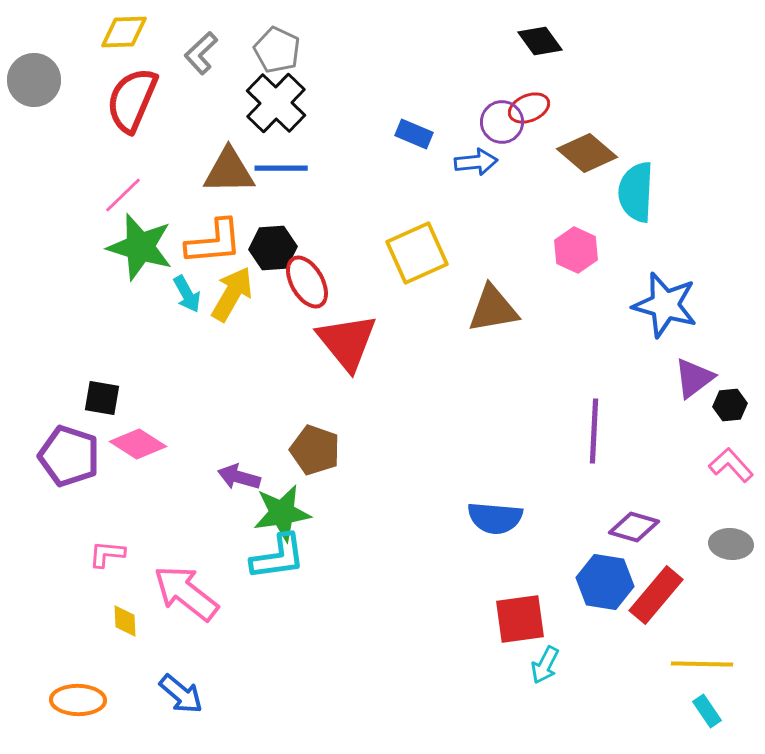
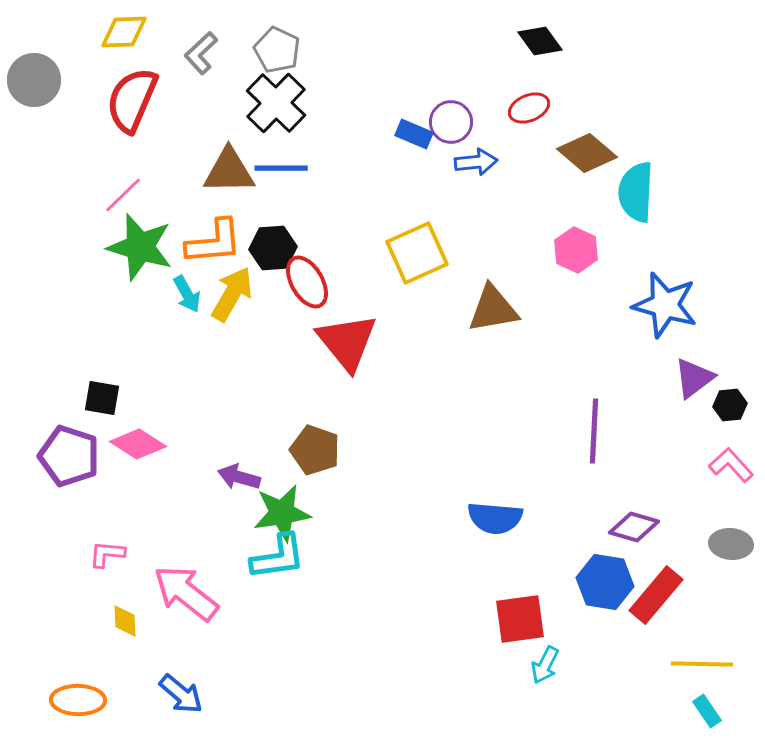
purple circle at (502, 122): moved 51 px left
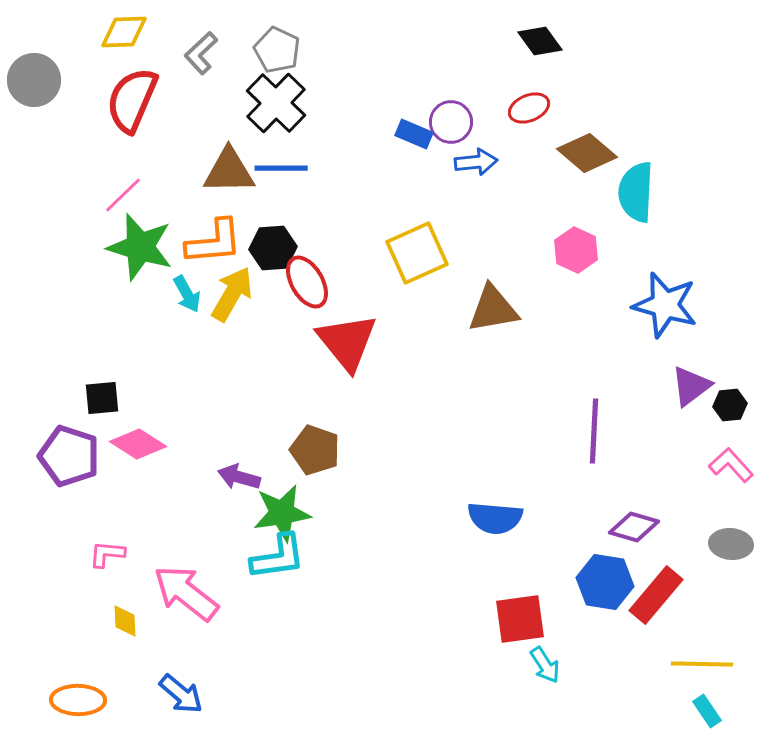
purple triangle at (694, 378): moved 3 px left, 8 px down
black square at (102, 398): rotated 15 degrees counterclockwise
cyan arrow at (545, 665): rotated 60 degrees counterclockwise
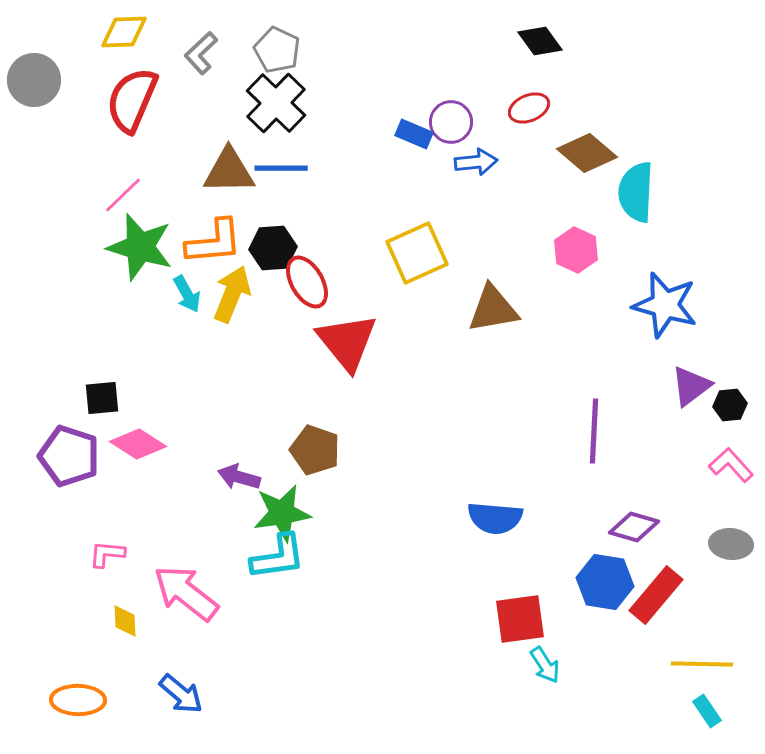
yellow arrow at (232, 294): rotated 8 degrees counterclockwise
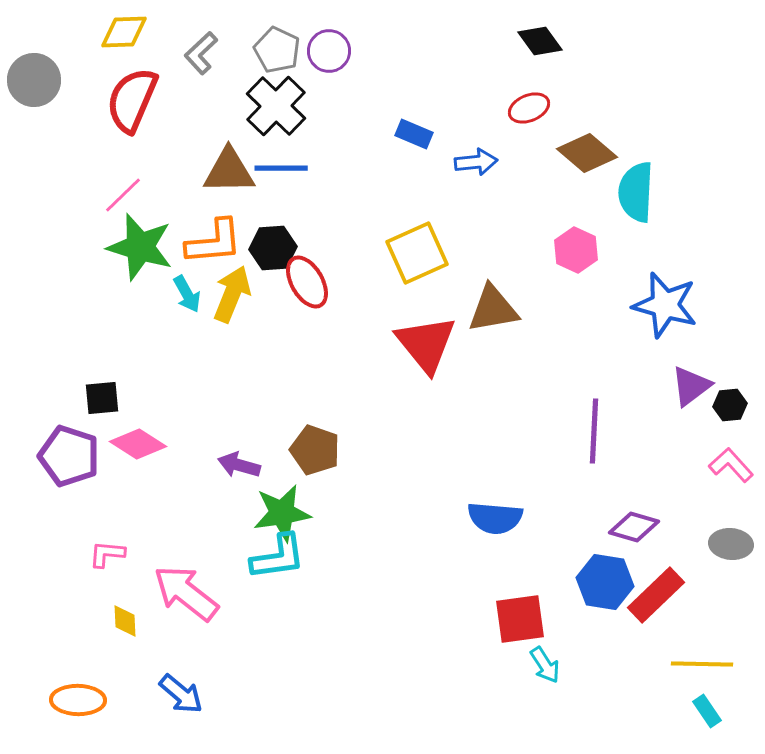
black cross at (276, 103): moved 3 px down
purple circle at (451, 122): moved 122 px left, 71 px up
red triangle at (347, 342): moved 79 px right, 2 px down
purple arrow at (239, 477): moved 12 px up
red rectangle at (656, 595): rotated 6 degrees clockwise
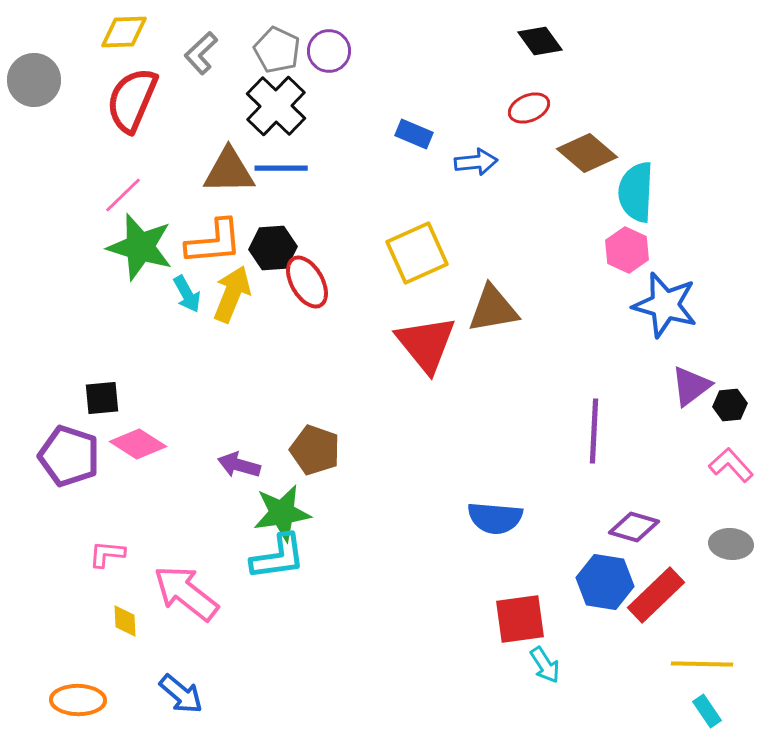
pink hexagon at (576, 250): moved 51 px right
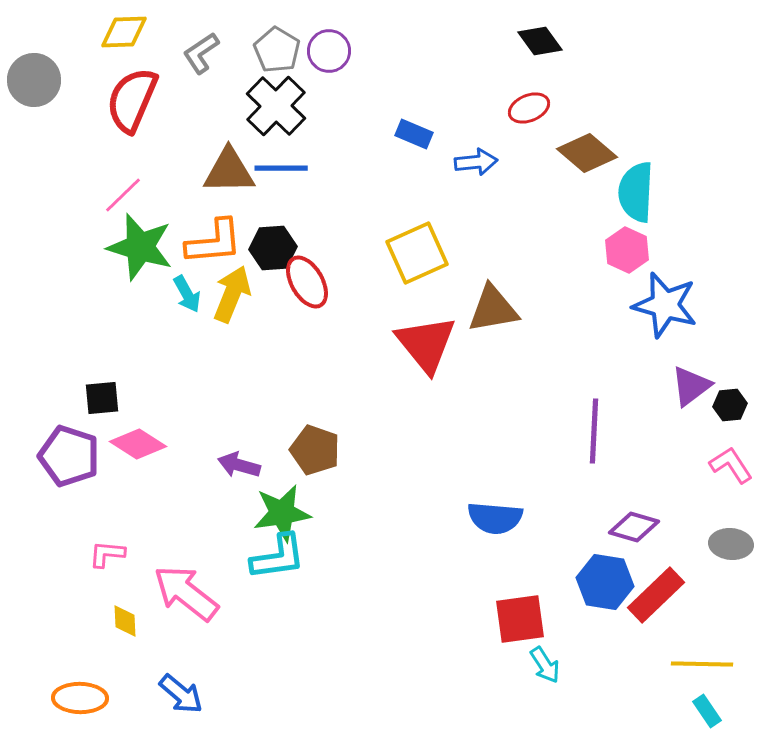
gray pentagon at (277, 50): rotated 6 degrees clockwise
gray L-shape at (201, 53): rotated 9 degrees clockwise
pink L-shape at (731, 465): rotated 9 degrees clockwise
orange ellipse at (78, 700): moved 2 px right, 2 px up
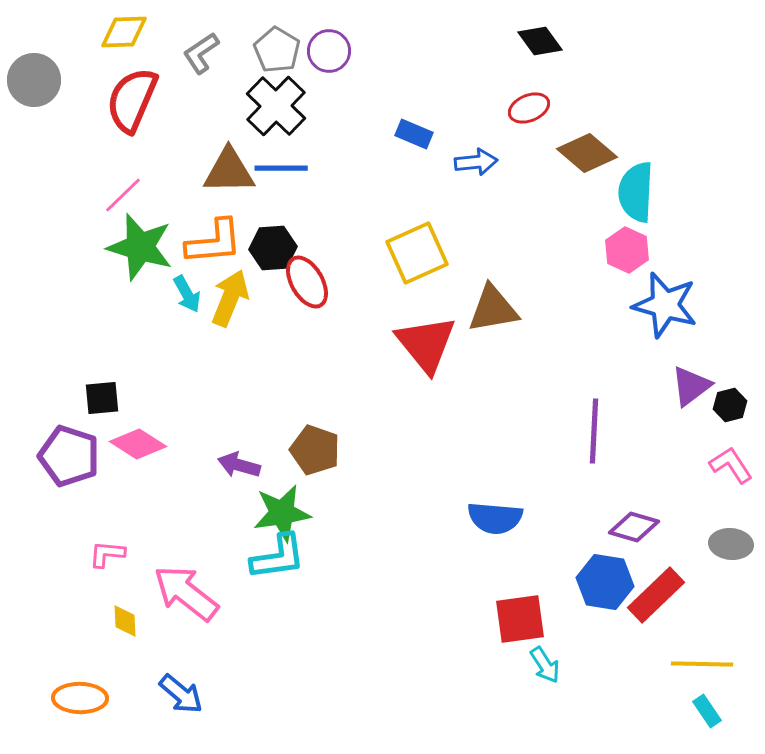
yellow arrow at (232, 294): moved 2 px left, 4 px down
black hexagon at (730, 405): rotated 8 degrees counterclockwise
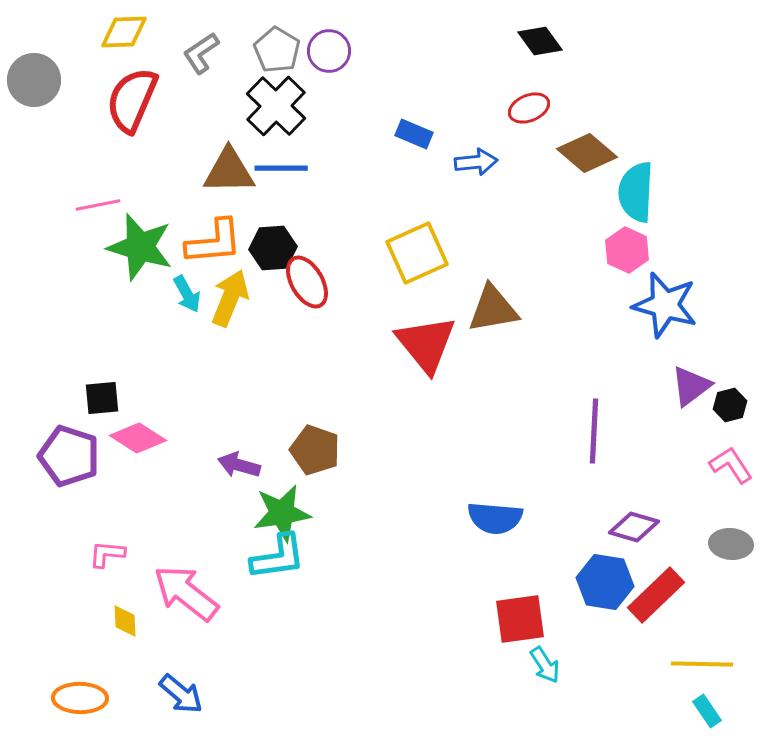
pink line at (123, 195): moved 25 px left, 10 px down; rotated 33 degrees clockwise
pink diamond at (138, 444): moved 6 px up
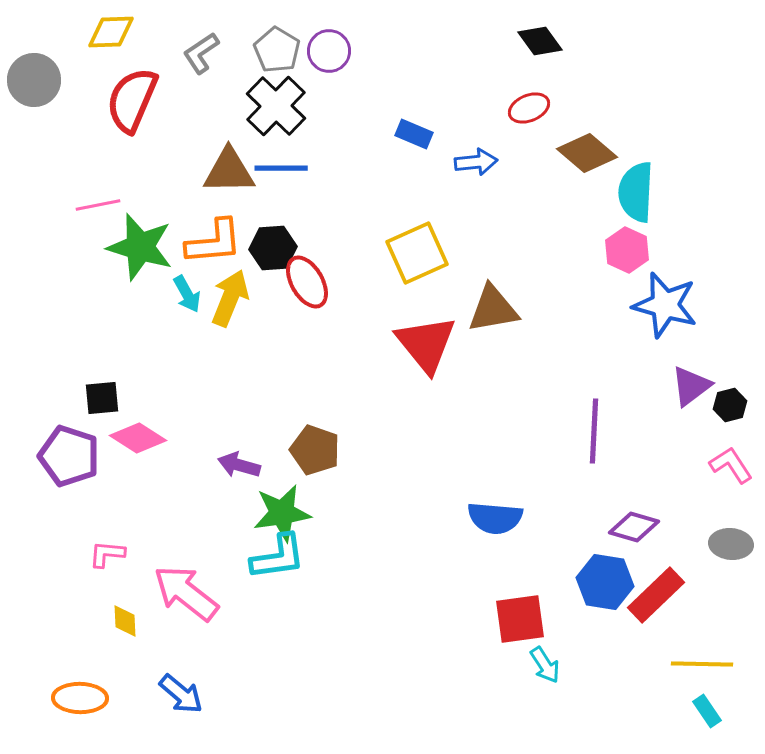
yellow diamond at (124, 32): moved 13 px left
